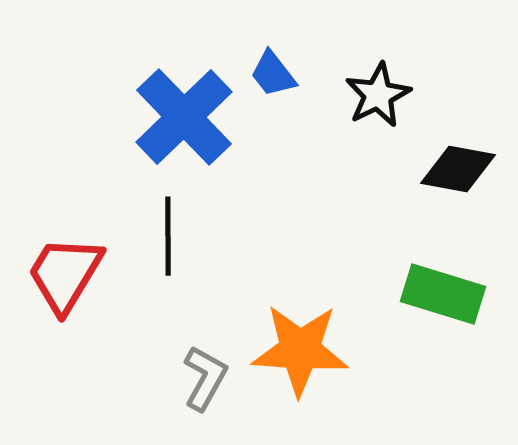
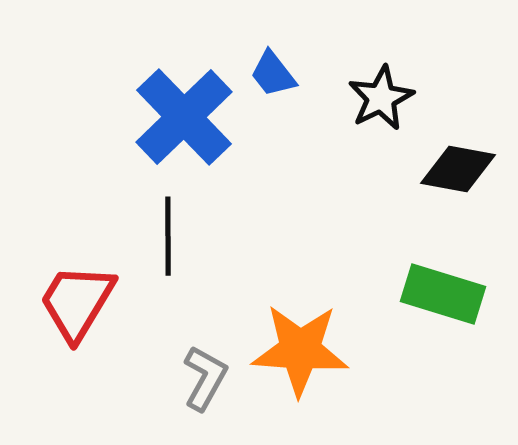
black star: moved 3 px right, 3 px down
red trapezoid: moved 12 px right, 28 px down
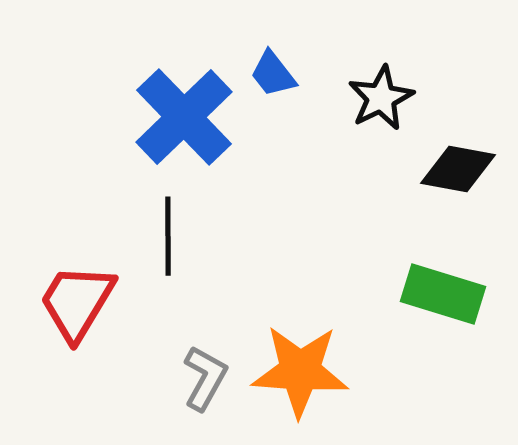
orange star: moved 21 px down
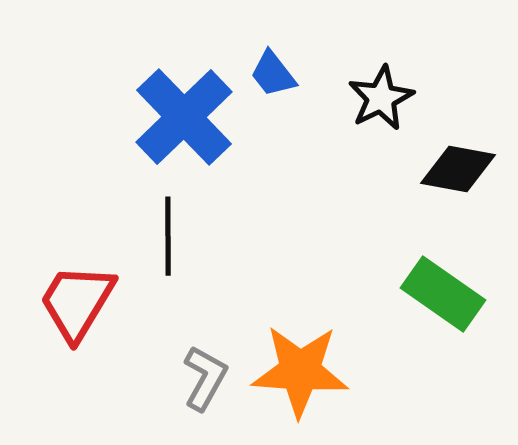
green rectangle: rotated 18 degrees clockwise
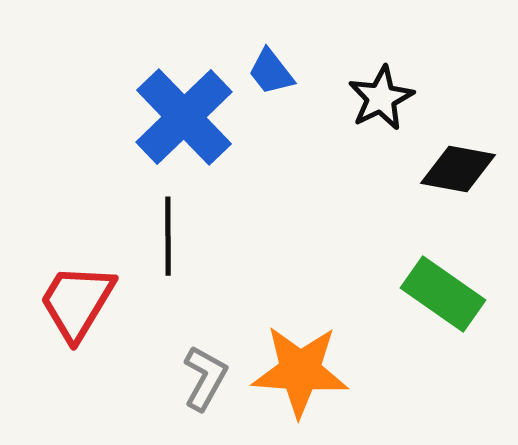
blue trapezoid: moved 2 px left, 2 px up
